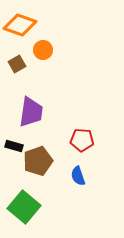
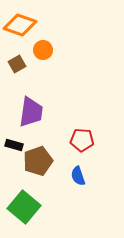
black rectangle: moved 1 px up
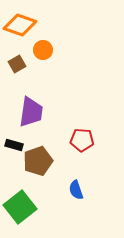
blue semicircle: moved 2 px left, 14 px down
green square: moved 4 px left; rotated 12 degrees clockwise
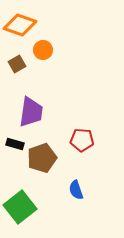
black rectangle: moved 1 px right, 1 px up
brown pentagon: moved 4 px right, 3 px up
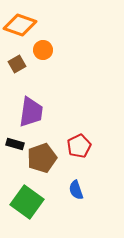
red pentagon: moved 3 px left, 6 px down; rotated 30 degrees counterclockwise
green square: moved 7 px right, 5 px up; rotated 16 degrees counterclockwise
